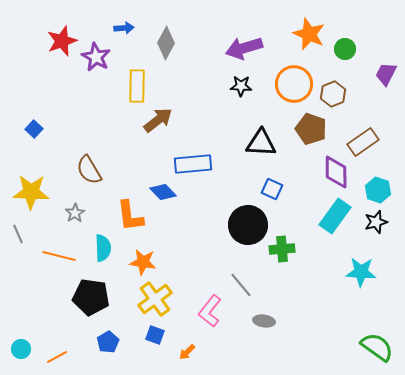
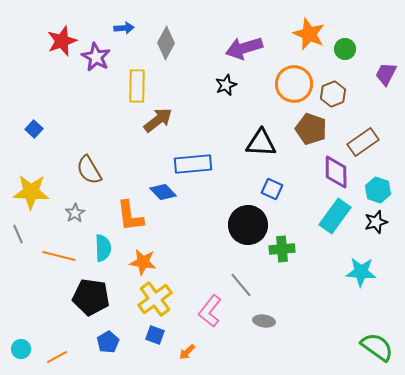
black star at (241, 86): moved 15 px left, 1 px up; rotated 25 degrees counterclockwise
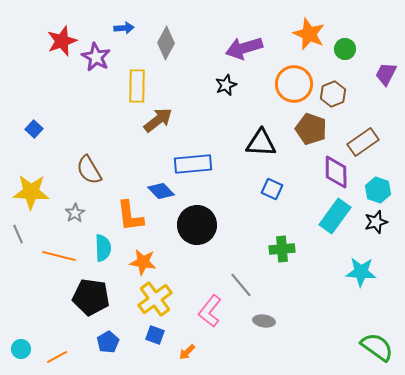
blue diamond at (163, 192): moved 2 px left, 1 px up
black circle at (248, 225): moved 51 px left
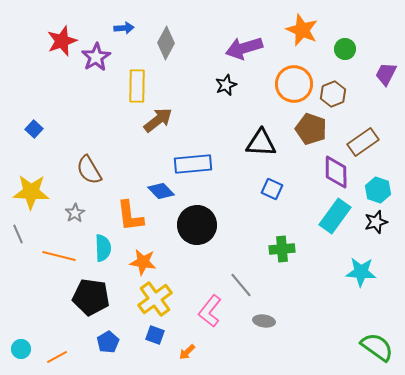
orange star at (309, 34): moved 7 px left, 4 px up
purple star at (96, 57): rotated 12 degrees clockwise
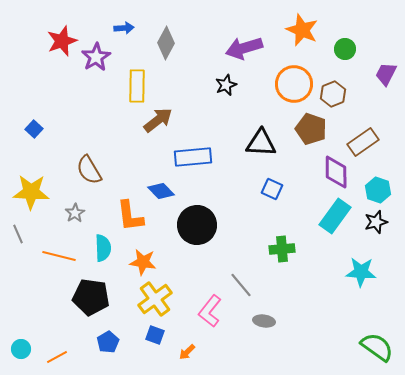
blue rectangle at (193, 164): moved 7 px up
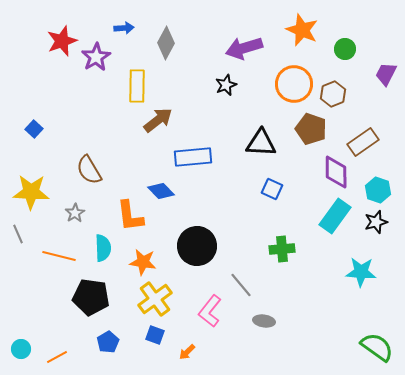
black circle at (197, 225): moved 21 px down
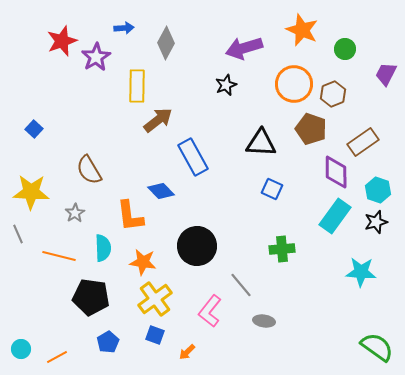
blue rectangle at (193, 157): rotated 66 degrees clockwise
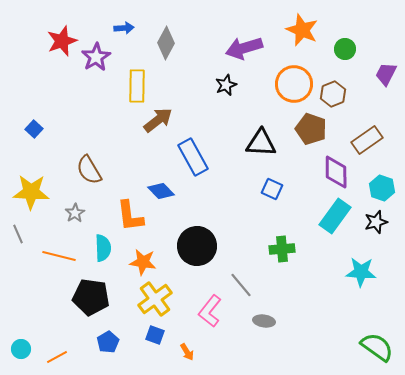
brown rectangle at (363, 142): moved 4 px right, 2 px up
cyan hexagon at (378, 190): moved 4 px right, 2 px up
orange arrow at (187, 352): rotated 78 degrees counterclockwise
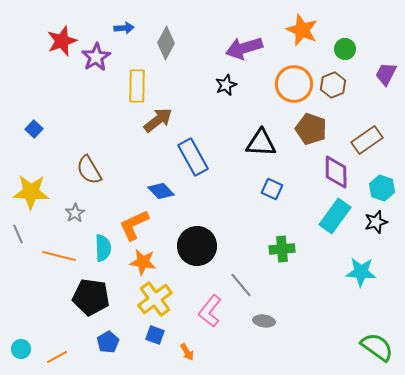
brown hexagon at (333, 94): moved 9 px up
orange L-shape at (130, 216): moved 4 px right, 9 px down; rotated 72 degrees clockwise
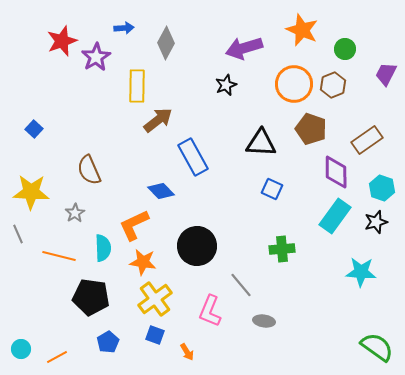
brown semicircle at (89, 170): rotated 8 degrees clockwise
pink L-shape at (210, 311): rotated 16 degrees counterclockwise
